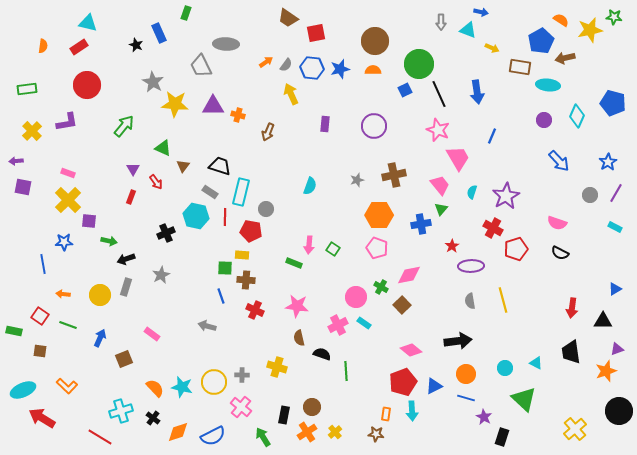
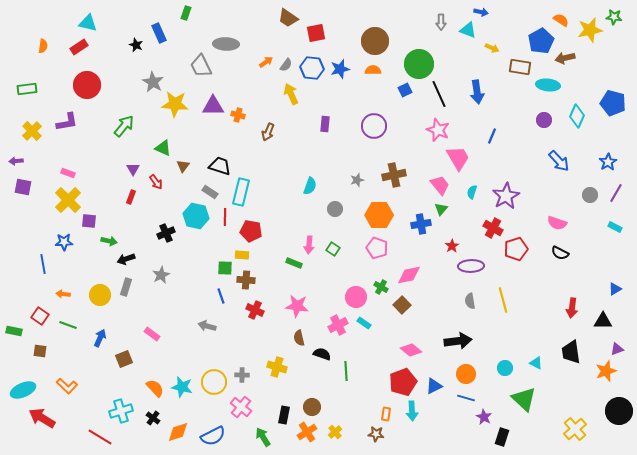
gray circle at (266, 209): moved 69 px right
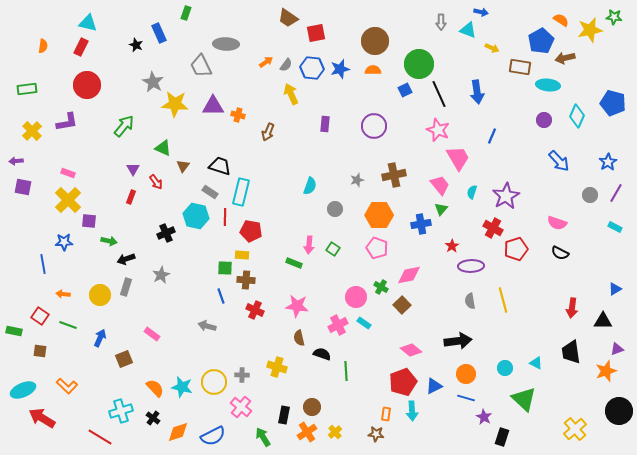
red rectangle at (79, 47): moved 2 px right; rotated 30 degrees counterclockwise
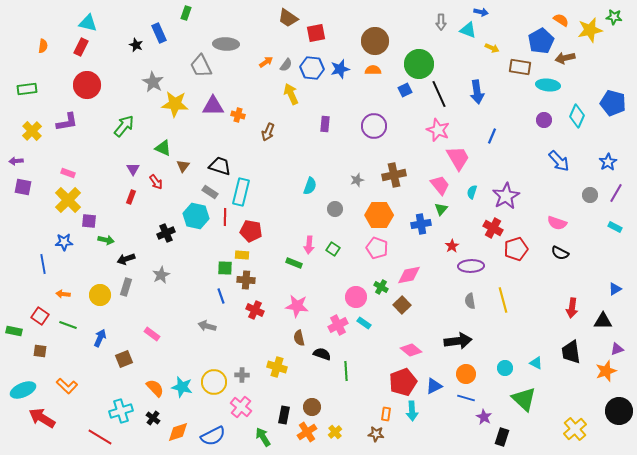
green arrow at (109, 241): moved 3 px left, 1 px up
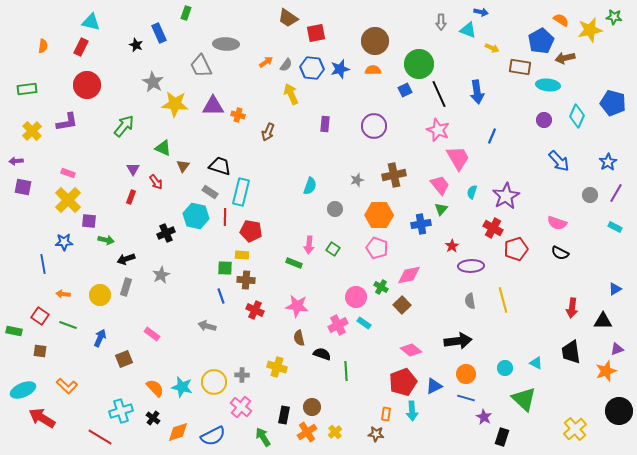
cyan triangle at (88, 23): moved 3 px right, 1 px up
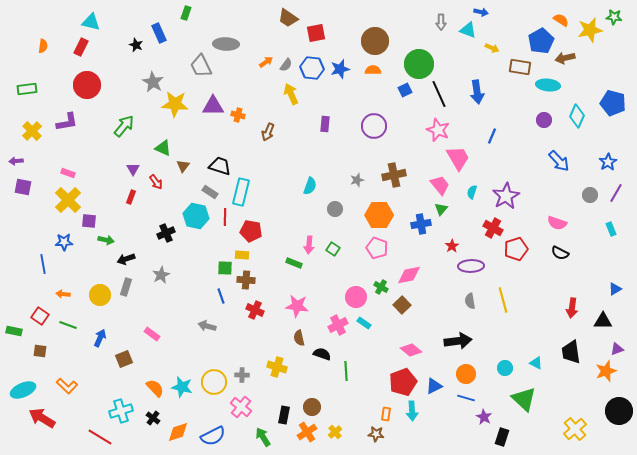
cyan rectangle at (615, 227): moved 4 px left, 2 px down; rotated 40 degrees clockwise
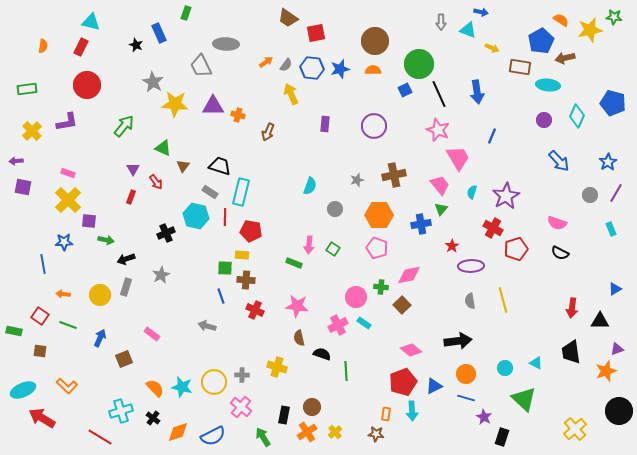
green cross at (381, 287): rotated 24 degrees counterclockwise
black triangle at (603, 321): moved 3 px left
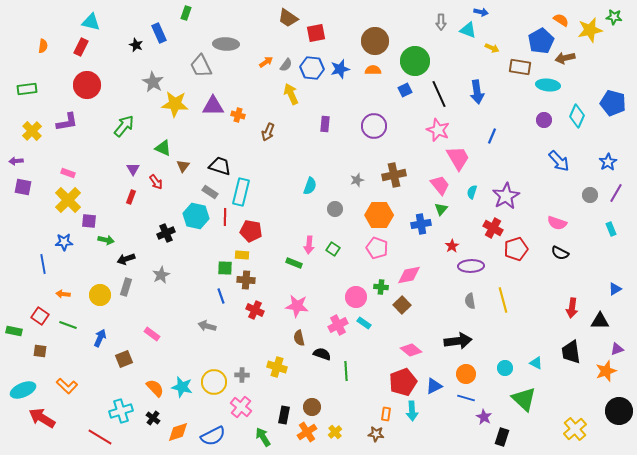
green circle at (419, 64): moved 4 px left, 3 px up
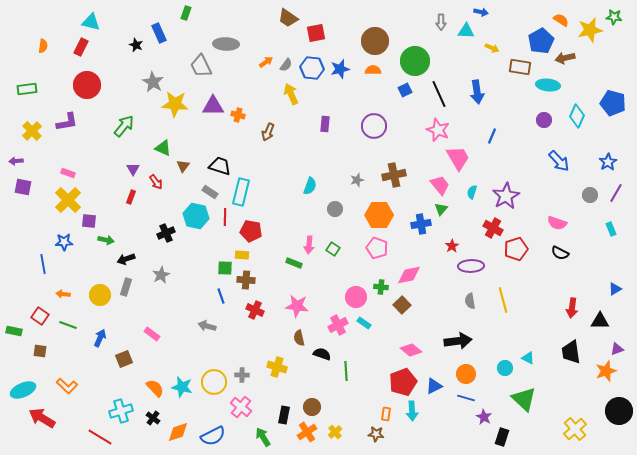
cyan triangle at (468, 30): moved 2 px left, 1 px down; rotated 18 degrees counterclockwise
cyan triangle at (536, 363): moved 8 px left, 5 px up
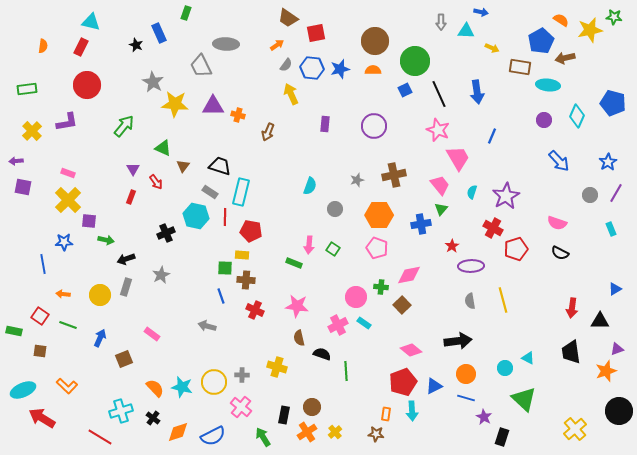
orange arrow at (266, 62): moved 11 px right, 17 px up
